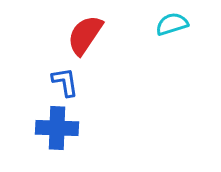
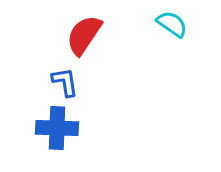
cyan semicircle: rotated 52 degrees clockwise
red semicircle: moved 1 px left
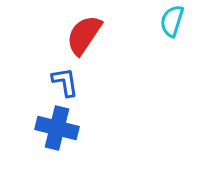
cyan semicircle: moved 3 px up; rotated 108 degrees counterclockwise
blue cross: rotated 12 degrees clockwise
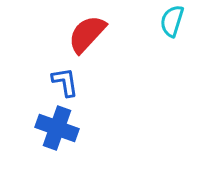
red semicircle: moved 3 px right, 1 px up; rotated 9 degrees clockwise
blue cross: rotated 6 degrees clockwise
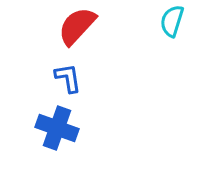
red semicircle: moved 10 px left, 8 px up
blue L-shape: moved 3 px right, 4 px up
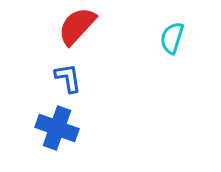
cyan semicircle: moved 17 px down
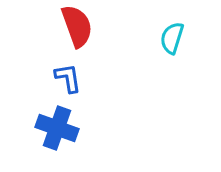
red semicircle: rotated 117 degrees clockwise
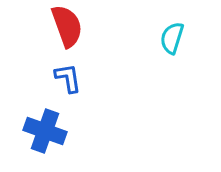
red semicircle: moved 10 px left
blue cross: moved 12 px left, 3 px down
